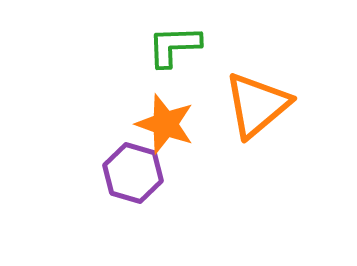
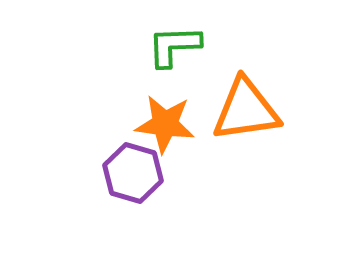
orange triangle: moved 11 px left, 5 px down; rotated 32 degrees clockwise
orange star: rotated 12 degrees counterclockwise
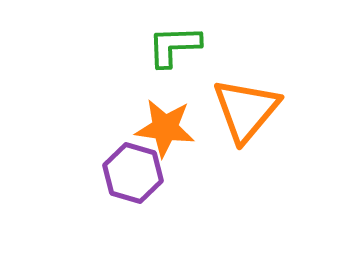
orange triangle: rotated 42 degrees counterclockwise
orange star: moved 4 px down
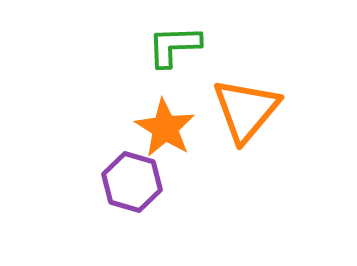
orange star: rotated 24 degrees clockwise
purple hexagon: moved 1 px left, 9 px down
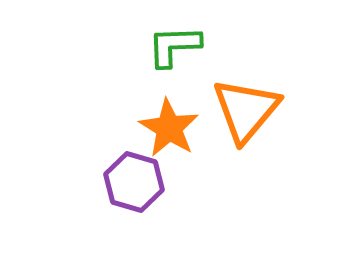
orange star: moved 4 px right
purple hexagon: moved 2 px right
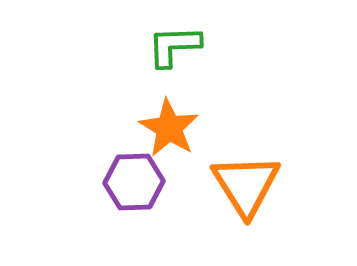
orange triangle: moved 75 px down; rotated 12 degrees counterclockwise
purple hexagon: rotated 18 degrees counterclockwise
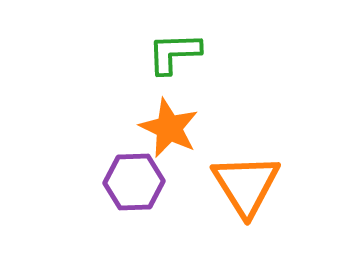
green L-shape: moved 7 px down
orange star: rotated 6 degrees counterclockwise
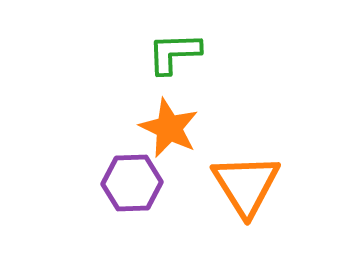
purple hexagon: moved 2 px left, 1 px down
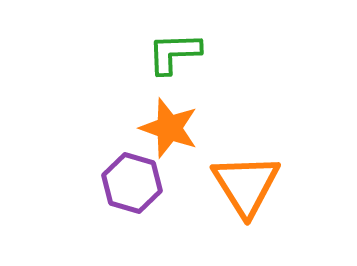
orange star: rotated 6 degrees counterclockwise
purple hexagon: rotated 18 degrees clockwise
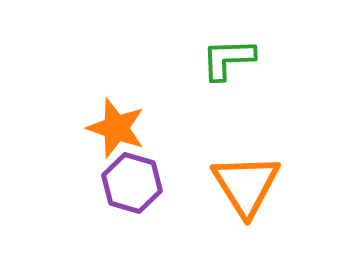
green L-shape: moved 54 px right, 6 px down
orange star: moved 53 px left
